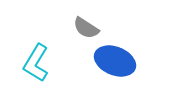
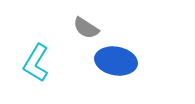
blue ellipse: moved 1 px right; rotated 12 degrees counterclockwise
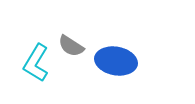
gray semicircle: moved 15 px left, 18 px down
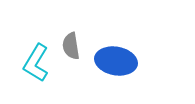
gray semicircle: rotated 48 degrees clockwise
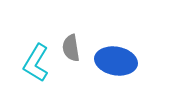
gray semicircle: moved 2 px down
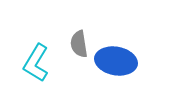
gray semicircle: moved 8 px right, 4 px up
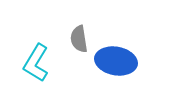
gray semicircle: moved 5 px up
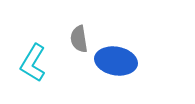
cyan L-shape: moved 3 px left
